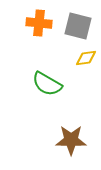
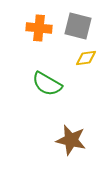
orange cross: moved 5 px down
brown star: rotated 12 degrees clockwise
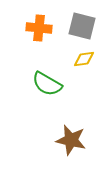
gray square: moved 4 px right
yellow diamond: moved 2 px left, 1 px down
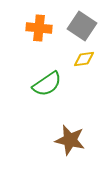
gray square: rotated 20 degrees clockwise
green semicircle: rotated 64 degrees counterclockwise
brown star: moved 1 px left
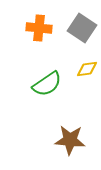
gray square: moved 2 px down
yellow diamond: moved 3 px right, 10 px down
brown star: rotated 8 degrees counterclockwise
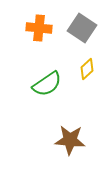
yellow diamond: rotated 35 degrees counterclockwise
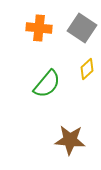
green semicircle: rotated 16 degrees counterclockwise
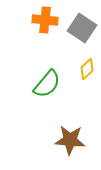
orange cross: moved 6 px right, 8 px up
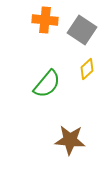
gray square: moved 2 px down
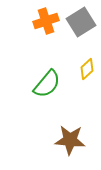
orange cross: moved 1 px right, 1 px down; rotated 25 degrees counterclockwise
gray square: moved 1 px left, 8 px up; rotated 24 degrees clockwise
